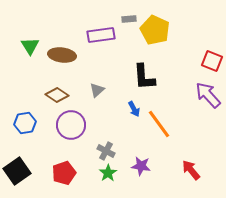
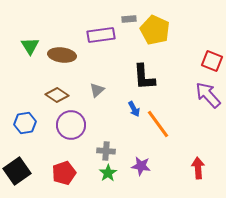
orange line: moved 1 px left
gray cross: rotated 24 degrees counterclockwise
red arrow: moved 7 px right, 2 px up; rotated 35 degrees clockwise
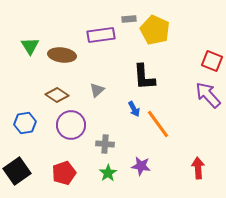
gray cross: moved 1 px left, 7 px up
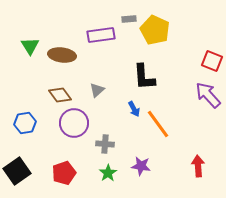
brown diamond: moved 3 px right; rotated 20 degrees clockwise
purple circle: moved 3 px right, 2 px up
red arrow: moved 2 px up
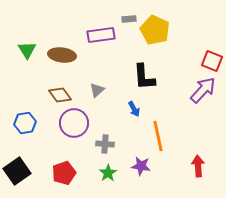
green triangle: moved 3 px left, 4 px down
purple arrow: moved 5 px left, 5 px up; rotated 84 degrees clockwise
orange line: moved 12 px down; rotated 24 degrees clockwise
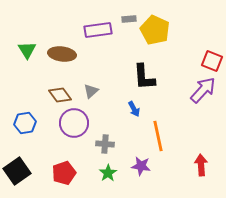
purple rectangle: moved 3 px left, 5 px up
brown ellipse: moved 1 px up
gray triangle: moved 6 px left, 1 px down
red arrow: moved 3 px right, 1 px up
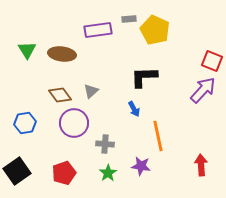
black L-shape: rotated 92 degrees clockwise
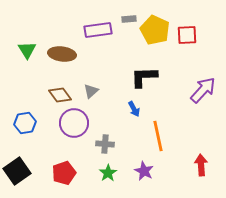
red square: moved 25 px left, 26 px up; rotated 25 degrees counterclockwise
purple star: moved 3 px right, 5 px down; rotated 18 degrees clockwise
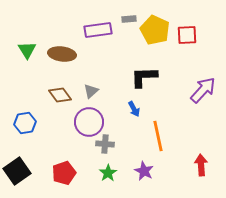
purple circle: moved 15 px right, 1 px up
